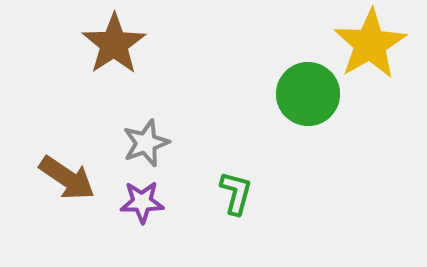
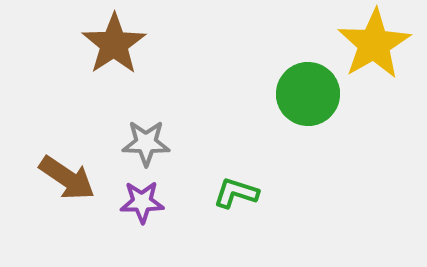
yellow star: moved 4 px right
gray star: rotated 21 degrees clockwise
green L-shape: rotated 87 degrees counterclockwise
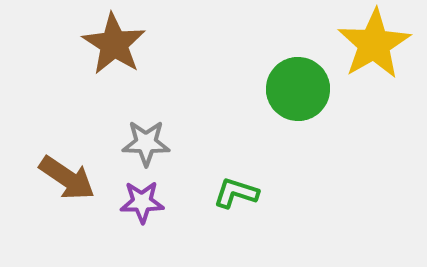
brown star: rotated 6 degrees counterclockwise
green circle: moved 10 px left, 5 px up
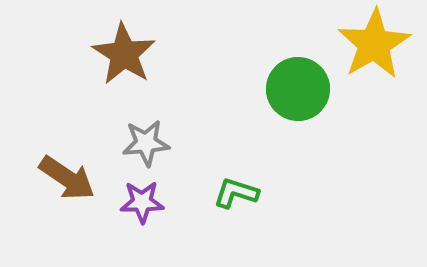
brown star: moved 10 px right, 10 px down
gray star: rotated 6 degrees counterclockwise
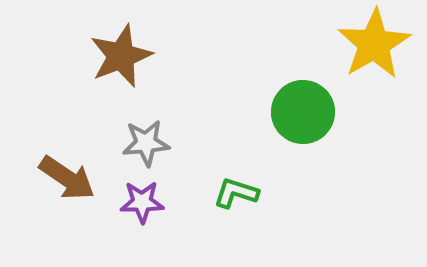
brown star: moved 3 px left, 2 px down; rotated 18 degrees clockwise
green circle: moved 5 px right, 23 px down
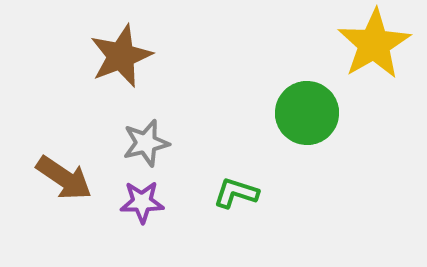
green circle: moved 4 px right, 1 px down
gray star: rotated 9 degrees counterclockwise
brown arrow: moved 3 px left
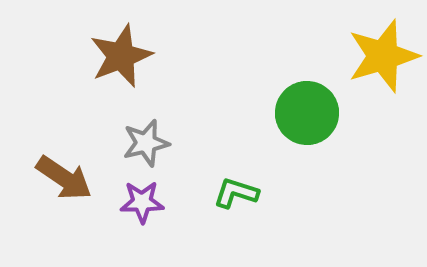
yellow star: moved 9 px right, 12 px down; rotated 14 degrees clockwise
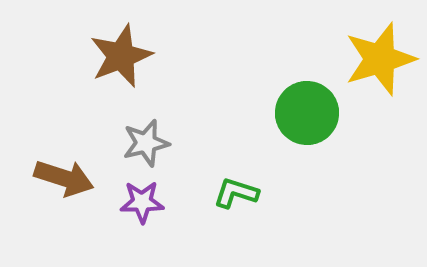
yellow star: moved 3 px left, 3 px down
brown arrow: rotated 16 degrees counterclockwise
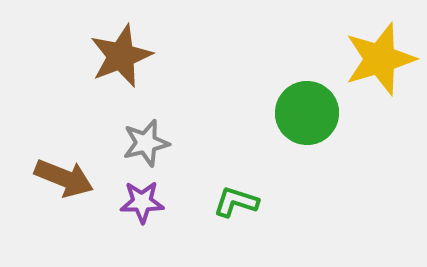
brown arrow: rotated 4 degrees clockwise
green L-shape: moved 9 px down
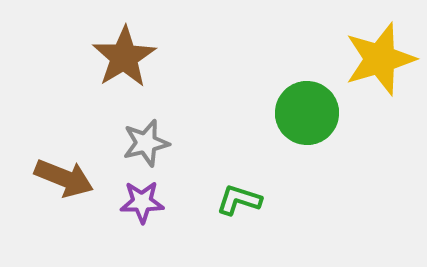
brown star: moved 3 px right, 1 px down; rotated 10 degrees counterclockwise
green L-shape: moved 3 px right, 2 px up
